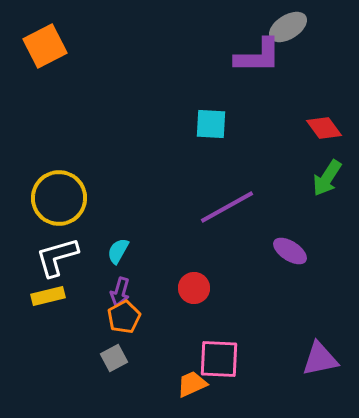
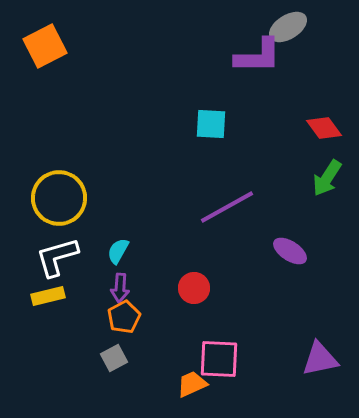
purple arrow: moved 4 px up; rotated 12 degrees counterclockwise
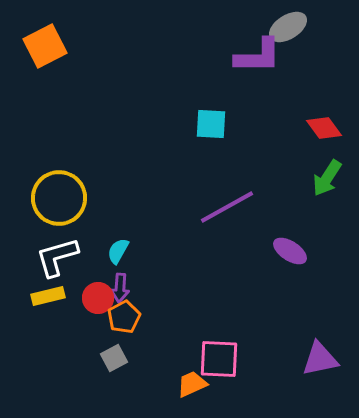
red circle: moved 96 px left, 10 px down
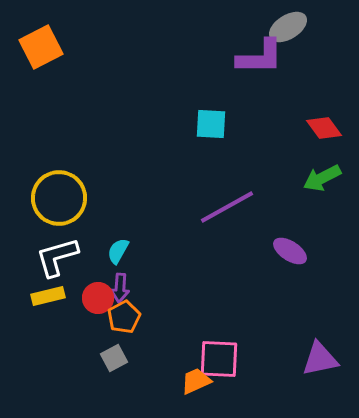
orange square: moved 4 px left, 1 px down
purple L-shape: moved 2 px right, 1 px down
green arrow: moved 5 px left; rotated 30 degrees clockwise
orange trapezoid: moved 4 px right, 3 px up
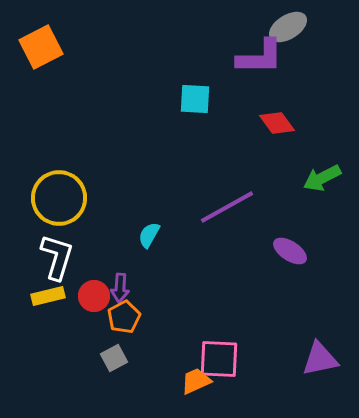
cyan square: moved 16 px left, 25 px up
red diamond: moved 47 px left, 5 px up
cyan semicircle: moved 31 px right, 16 px up
white L-shape: rotated 123 degrees clockwise
red circle: moved 4 px left, 2 px up
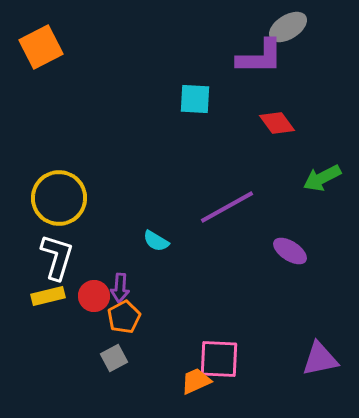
cyan semicircle: moved 7 px right, 6 px down; rotated 88 degrees counterclockwise
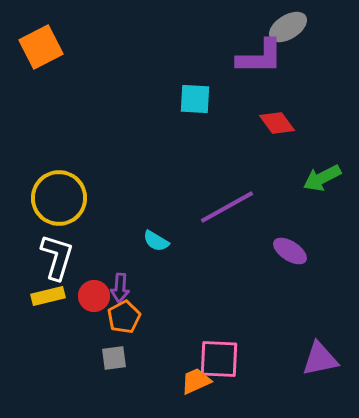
gray square: rotated 20 degrees clockwise
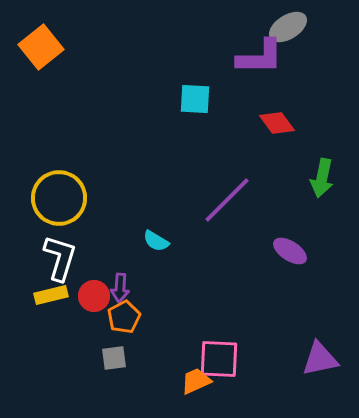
orange square: rotated 12 degrees counterclockwise
green arrow: rotated 51 degrees counterclockwise
purple line: moved 7 px up; rotated 16 degrees counterclockwise
white L-shape: moved 3 px right, 1 px down
yellow rectangle: moved 3 px right, 1 px up
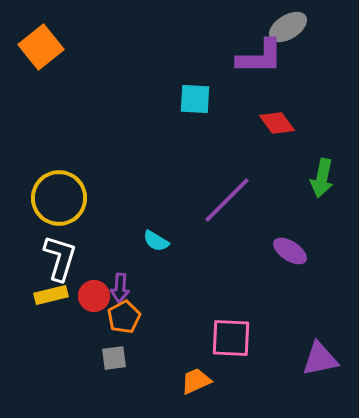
pink square: moved 12 px right, 21 px up
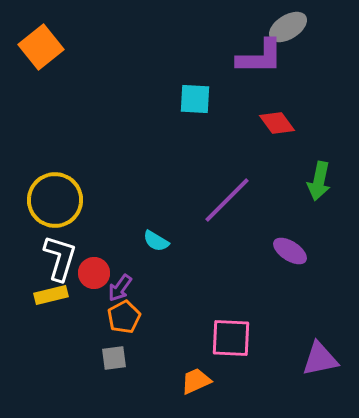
green arrow: moved 3 px left, 3 px down
yellow circle: moved 4 px left, 2 px down
purple arrow: rotated 32 degrees clockwise
red circle: moved 23 px up
